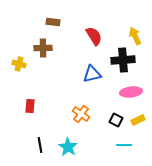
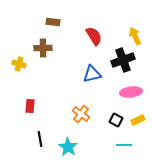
black cross: rotated 15 degrees counterclockwise
black line: moved 6 px up
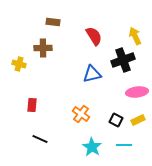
pink ellipse: moved 6 px right
red rectangle: moved 2 px right, 1 px up
black line: rotated 56 degrees counterclockwise
cyan star: moved 24 px right
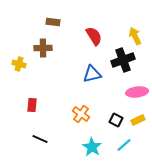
cyan line: rotated 42 degrees counterclockwise
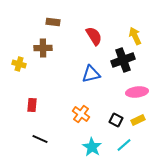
blue triangle: moved 1 px left
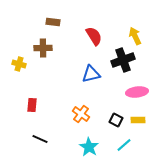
yellow rectangle: rotated 24 degrees clockwise
cyan star: moved 3 px left
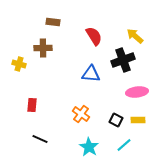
yellow arrow: rotated 24 degrees counterclockwise
blue triangle: rotated 18 degrees clockwise
